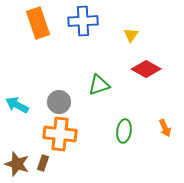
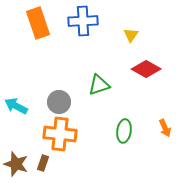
cyan arrow: moved 1 px left, 1 px down
brown star: moved 1 px left
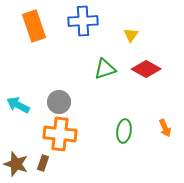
orange rectangle: moved 4 px left, 3 px down
green triangle: moved 6 px right, 16 px up
cyan arrow: moved 2 px right, 1 px up
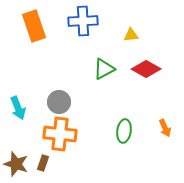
yellow triangle: rotated 49 degrees clockwise
green triangle: moved 1 px left; rotated 10 degrees counterclockwise
cyan arrow: moved 3 px down; rotated 140 degrees counterclockwise
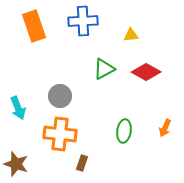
red diamond: moved 3 px down
gray circle: moved 1 px right, 6 px up
orange arrow: rotated 48 degrees clockwise
brown rectangle: moved 39 px right
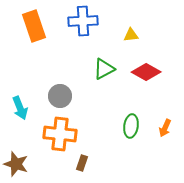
cyan arrow: moved 2 px right
green ellipse: moved 7 px right, 5 px up
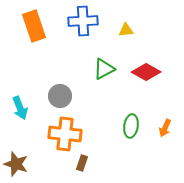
yellow triangle: moved 5 px left, 5 px up
orange cross: moved 5 px right
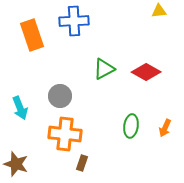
blue cross: moved 9 px left
orange rectangle: moved 2 px left, 9 px down
yellow triangle: moved 33 px right, 19 px up
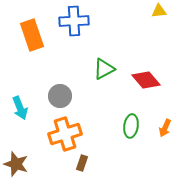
red diamond: moved 8 px down; rotated 20 degrees clockwise
orange cross: rotated 24 degrees counterclockwise
